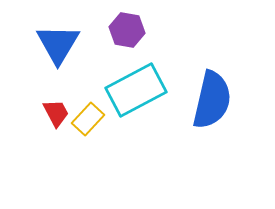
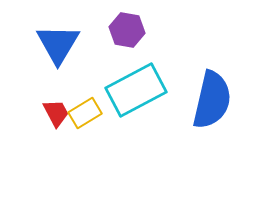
yellow rectangle: moved 3 px left, 6 px up; rotated 16 degrees clockwise
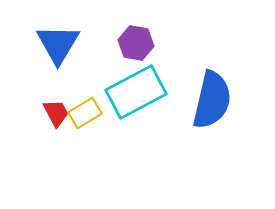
purple hexagon: moved 9 px right, 13 px down
cyan rectangle: moved 2 px down
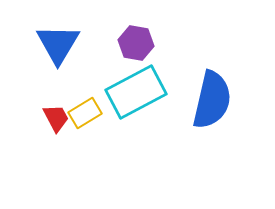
red trapezoid: moved 5 px down
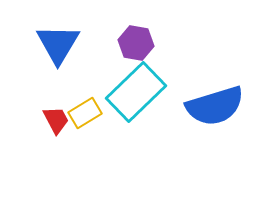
cyan rectangle: rotated 16 degrees counterclockwise
blue semicircle: moved 3 px right, 6 px down; rotated 60 degrees clockwise
red trapezoid: moved 2 px down
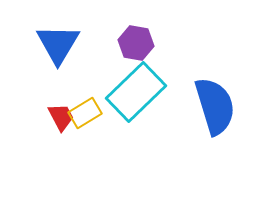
blue semicircle: rotated 90 degrees counterclockwise
red trapezoid: moved 5 px right, 3 px up
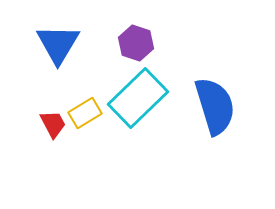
purple hexagon: rotated 8 degrees clockwise
cyan rectangle: moved 2 px right, 6 px down
red trapezoid: moved 8 px left, 7 px down
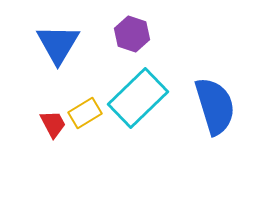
purple hexagon: moved 4 px left, 9 px up
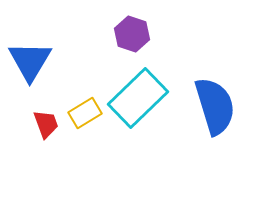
blue triangle: moved 28 px left, 17 px down
red trapezoid: moved 7 px left; rotated 8 degrees clockwise
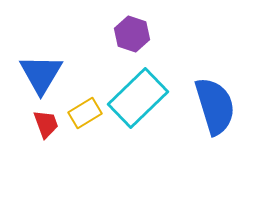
blue triangle: moved 11 px right, 13 px down
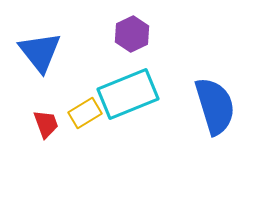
purple hexagon: rotated 16 degrees clockwise
blue triangle: moved 1 px left, 22 px up; rotated 9 degrees counterclockwise
cyan rectangle: moved 10 px left, 4 px up; rotated 22 degrees clockwise
